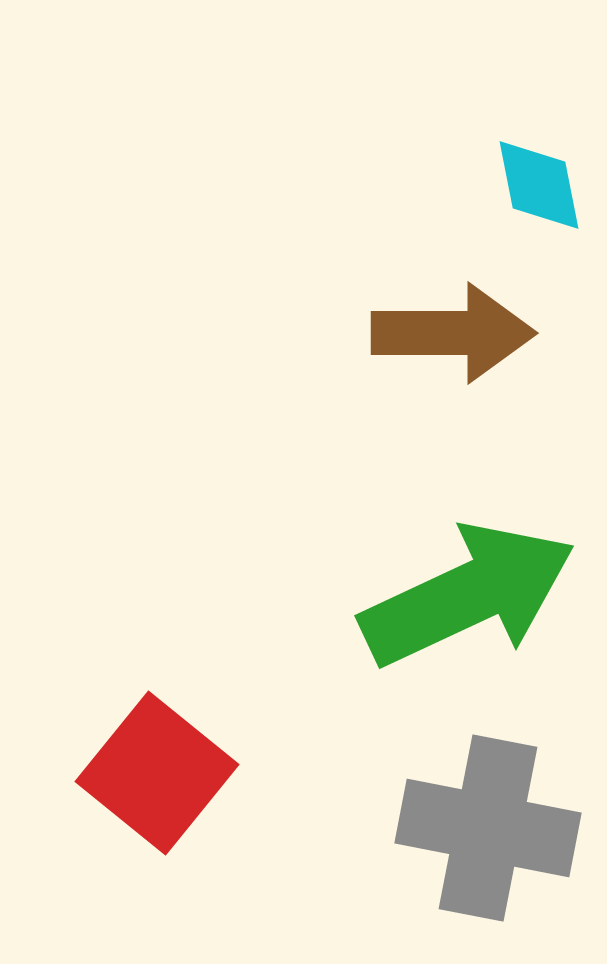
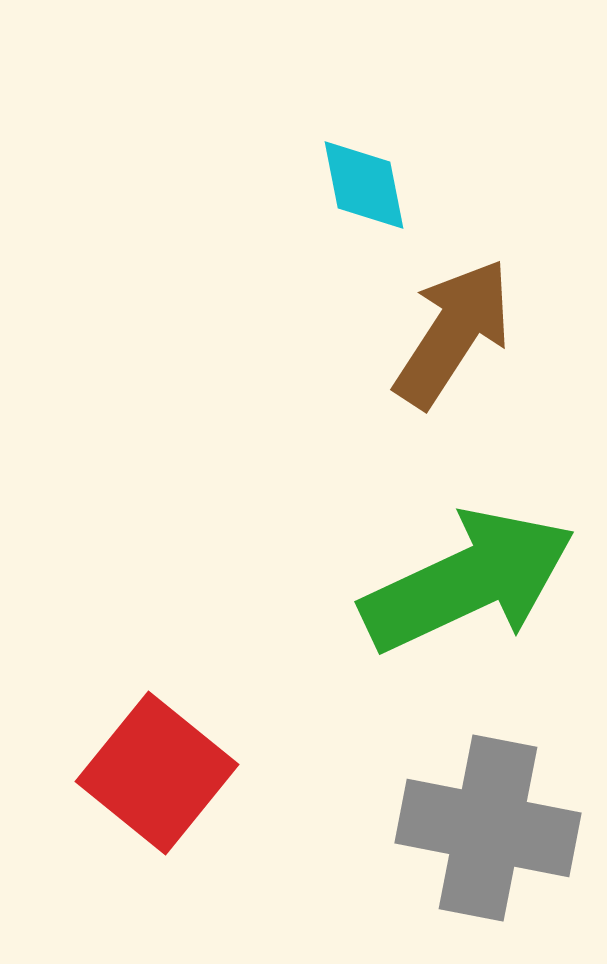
cyan diamond: moved 175 px left
brown arrow: rotated 57 degrees counterclockwise
green arrow: moved 14 px up
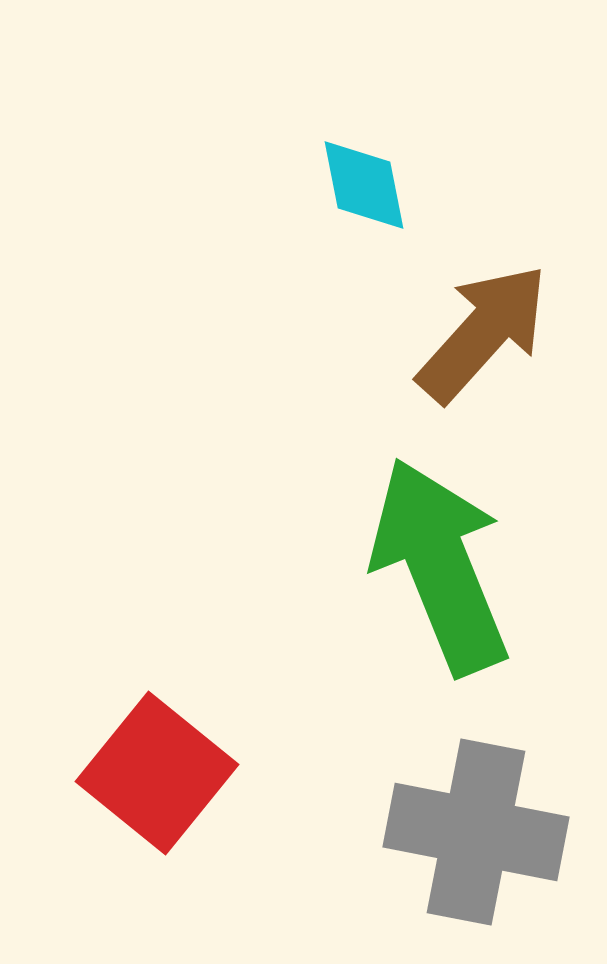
brown arrow: moved 30 px right; rotated 9 degrees clockwise
green arrow: moved 28 px left, 15 px up; rotated 87 degrees counterclockwise
gray cross: moved 12 px left, 4 px down
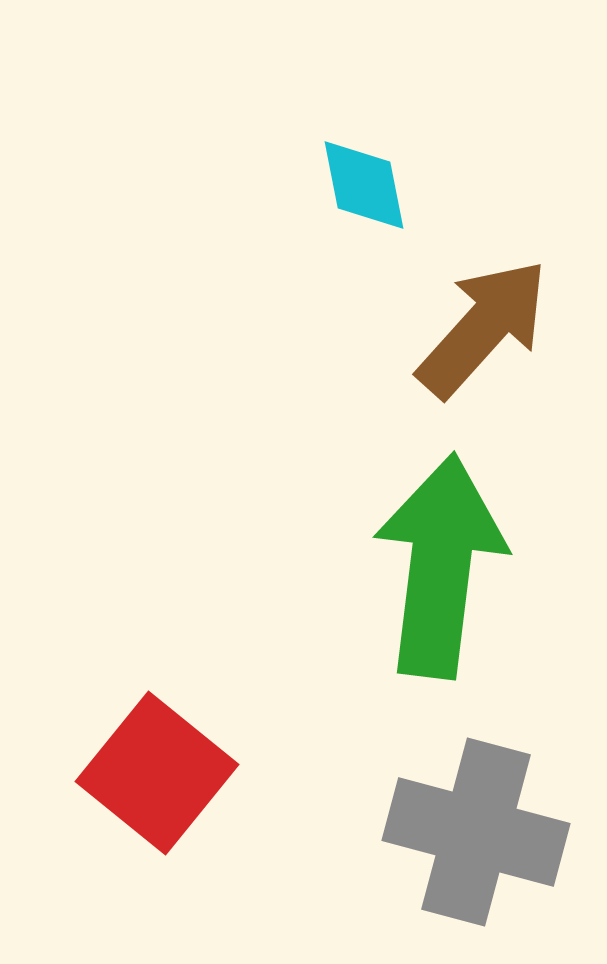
brown arrow: moved 5 px up
green arrow: rotated 29 degrees clockwise
gray cross: rotated 4 degrees clockwise
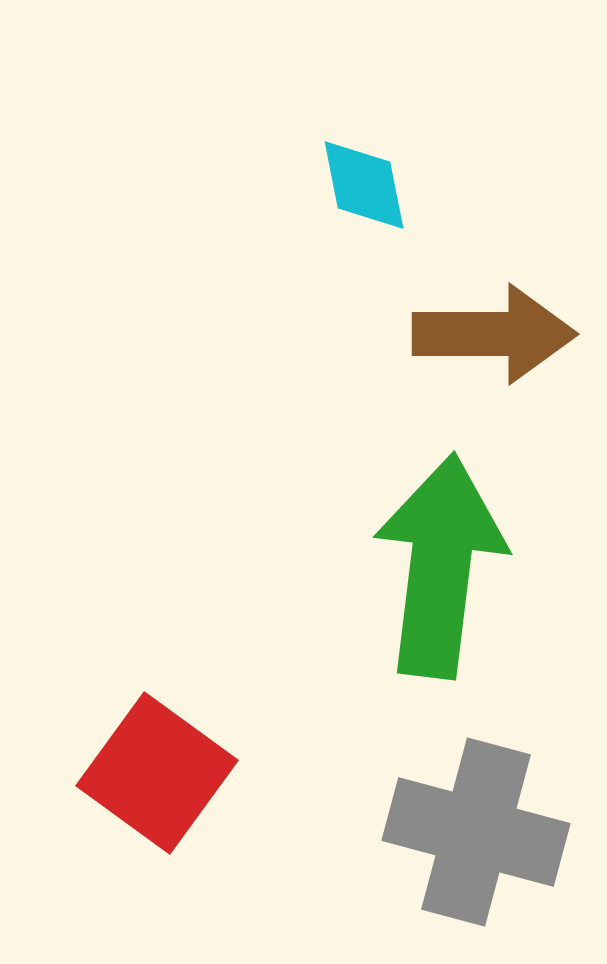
brown arrow: moved 11 px right, 6 px down; rotated 48 degrees clockwise
red square: rotated 3 degrees counterclockwise
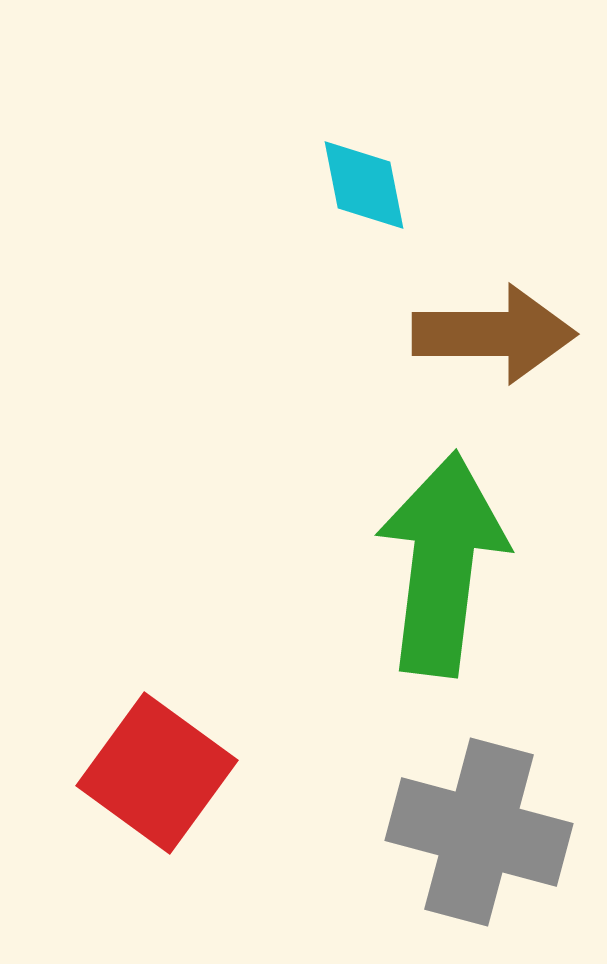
green arrow: moved 2 px right, 2 px up
gray cross: moved 3 px right
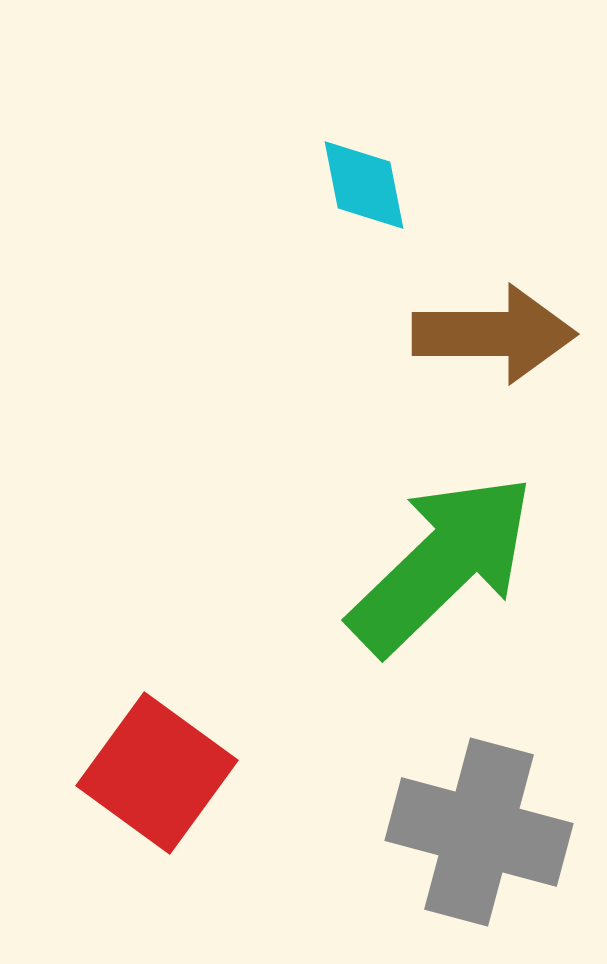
green arrow: rotated 39 degrees clockwise
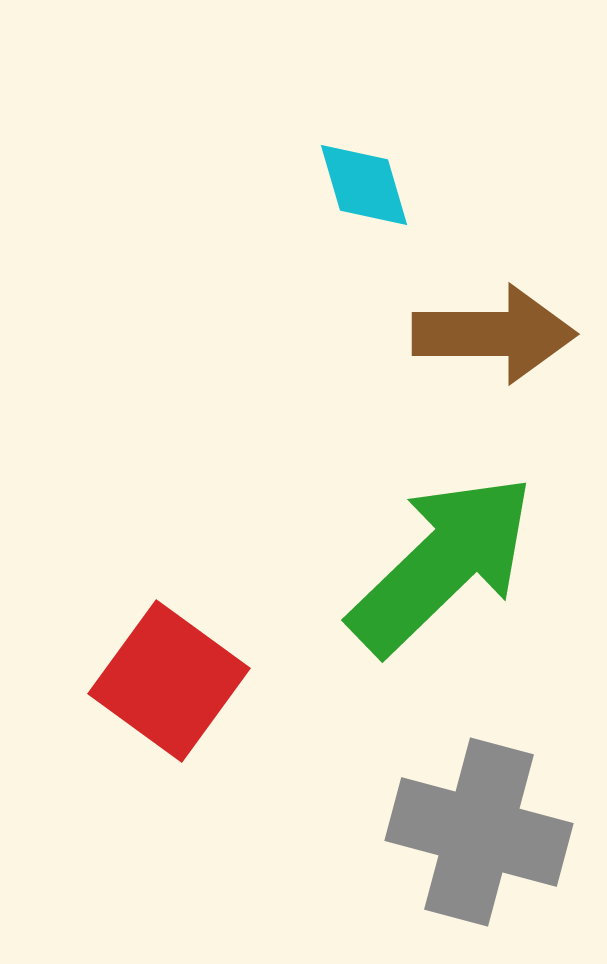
cyan diamond: rotated 5 degrees counterclockwise
red square: moved 12 px right, 92 px up
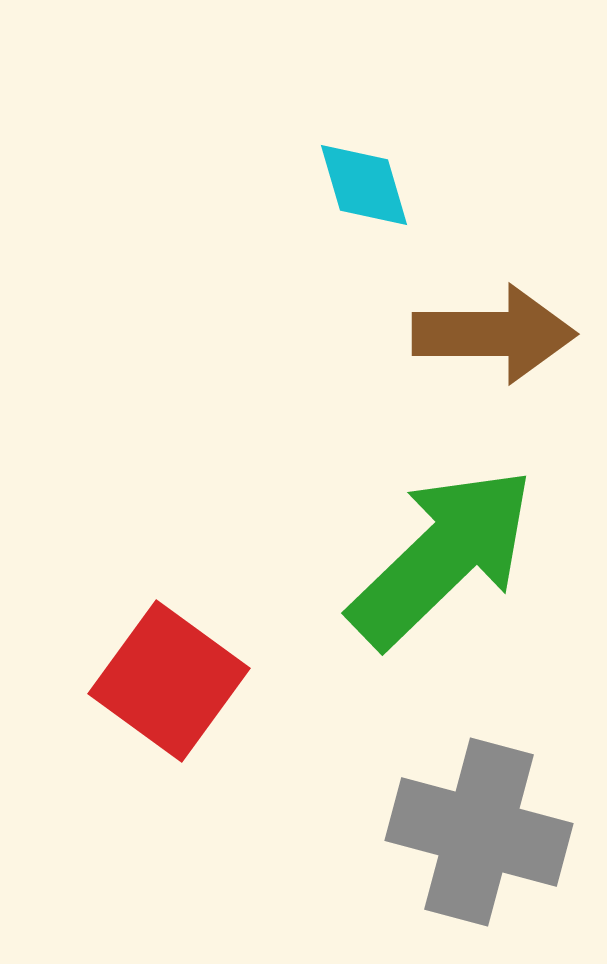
green arrow: moved 7 px up
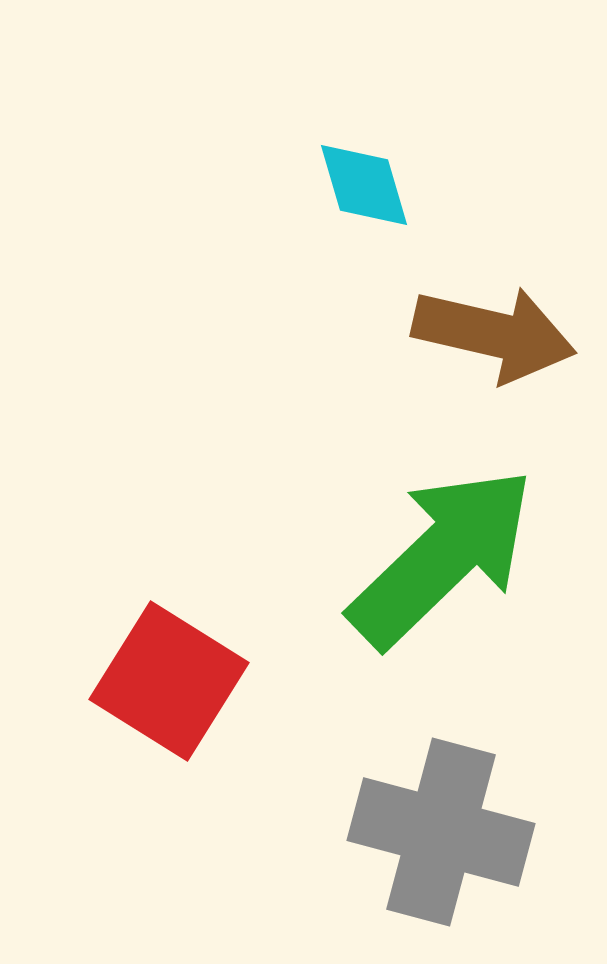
brown arrow: rotated 13 degrees clockwise
red square: rotated 4 degrees counterclockwise
gray cross: moved 38 px left
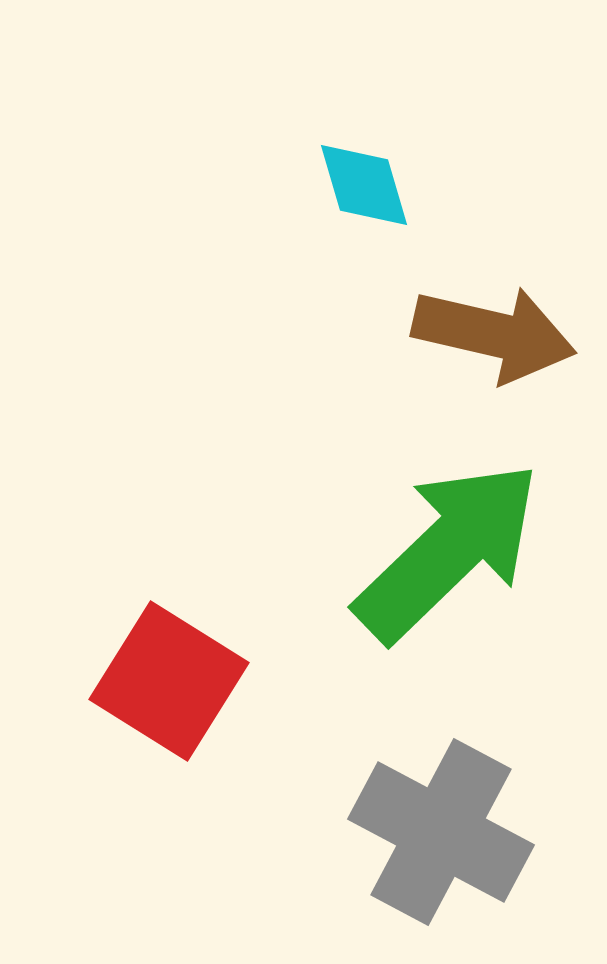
green arrow: moved 6 px right, 6 px up
gray cross: rotated 13 degrees clockwise
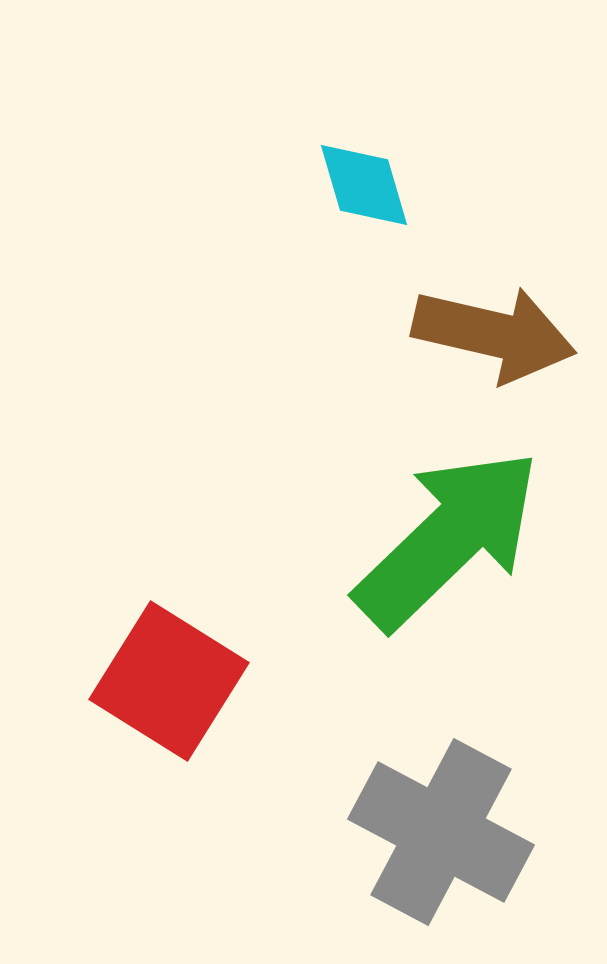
green arrow: moved 12 px up
